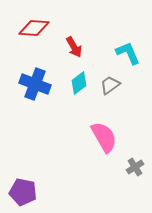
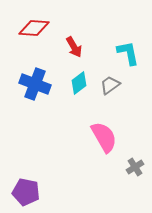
cyan L-shape: rotated 12 degrees clockwise
purple pentagon: moved 3 px right
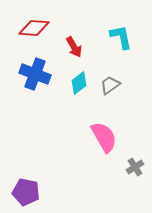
cyan L-shape: moved 7 px left, 16 px up
blue cross: moved 10 px up
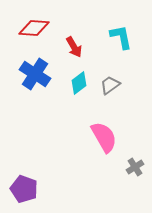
blue cross: rotated 12 degrees clockwise
purple pentagon: moved 2 px left, 3 px up; rotated 8 degrees clockwise
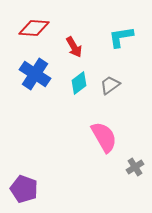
cyan L-shape: rotated 88 degrees counterclockwise
